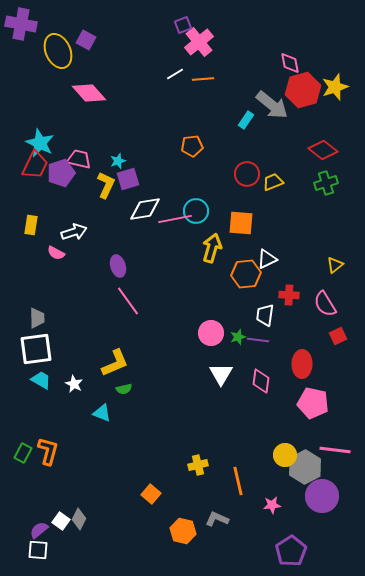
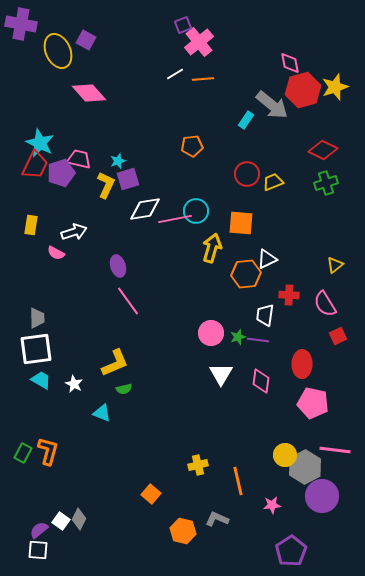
red diamond at (323, 150): rotated 12 degrees counterclockwise
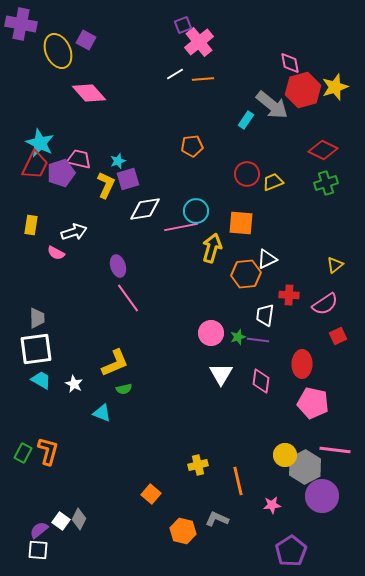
pink line at (175, 219): moved 6 px right, 8 px down
pink line at (128, 301): moved 3 px up
pink semicircle at (325, 304): rotated 92 degrees counterclockwise
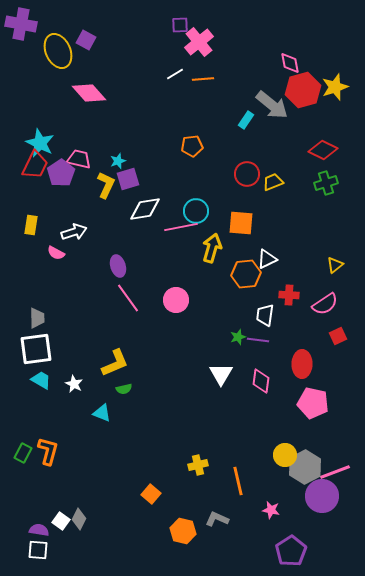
purple square at (183, 25): moved 3 px left; rotated 18 degrees clockwise
purple pentagon at (61, 173): rotated 16 degrees counterclockwise
pink circle at (211, 333): moved 35 px left, 33 px up
pink line at (335, 450): moved 22 px down; rotated 28 degrees counterclockwise
pink star at (272, 505): moved 1 px left, 5 px down; rotated 18 degrees clockwise
purple semicircle at (39, 530): rotated 48 degrees clockwise
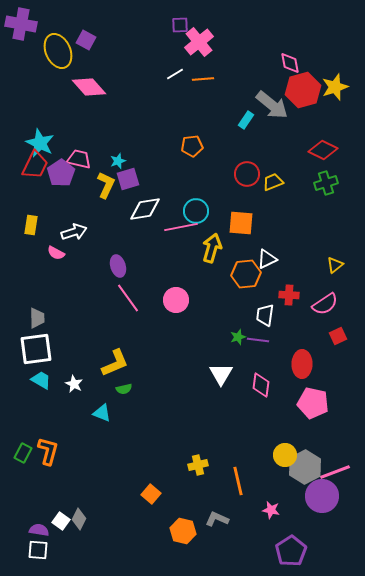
pink diamond at (89, 93): moved 6 px up
pink diamond at (261, 381): moved 4 px down
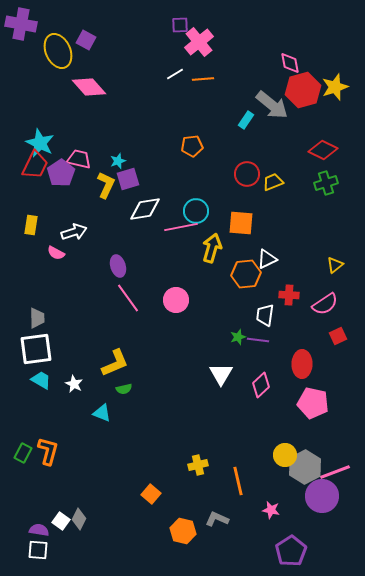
pink diamond at (261, 385): rotated 40 degrees clockwise
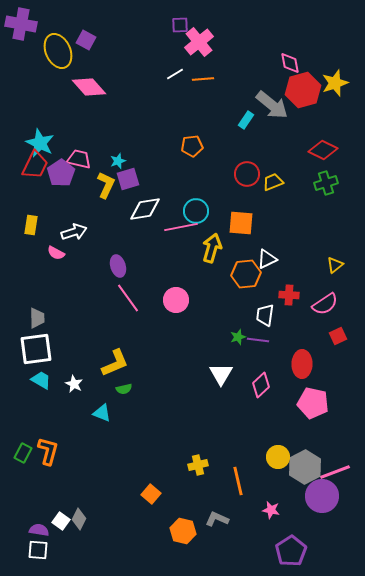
yellow star at (335, 87): moved 4 px up
yellow circle at (285, 455): moved 7 px left, 2 px down
